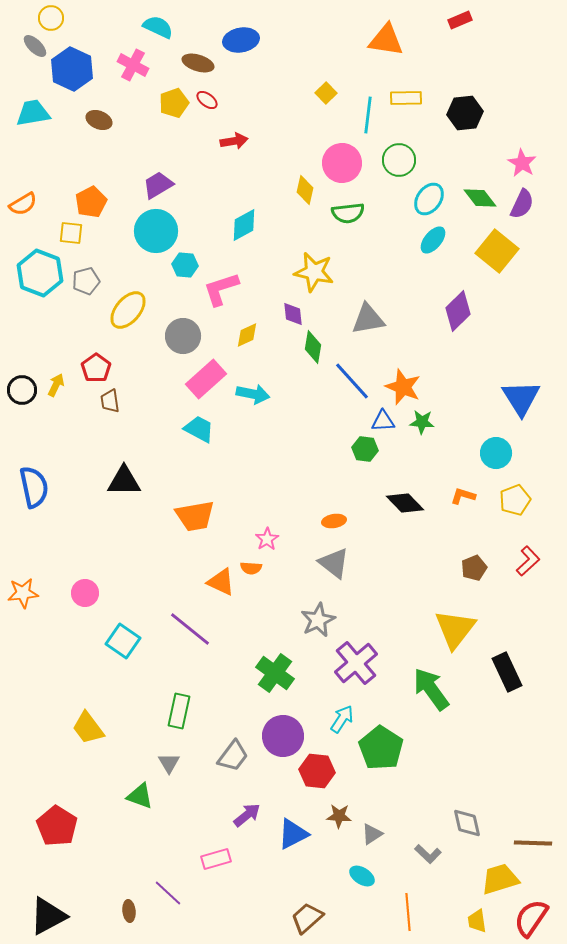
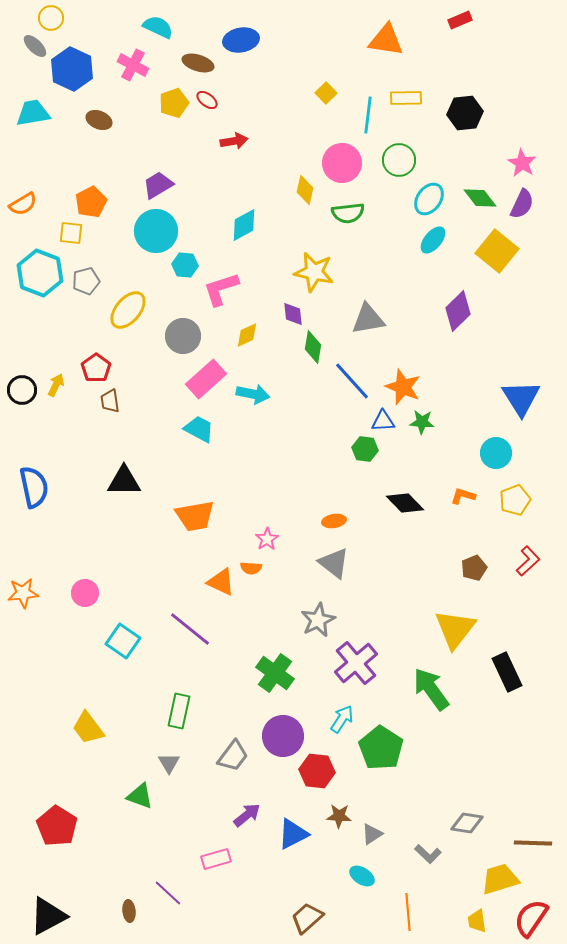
gray diamond at (467, 823): rotated 68 degrees counterclockwise
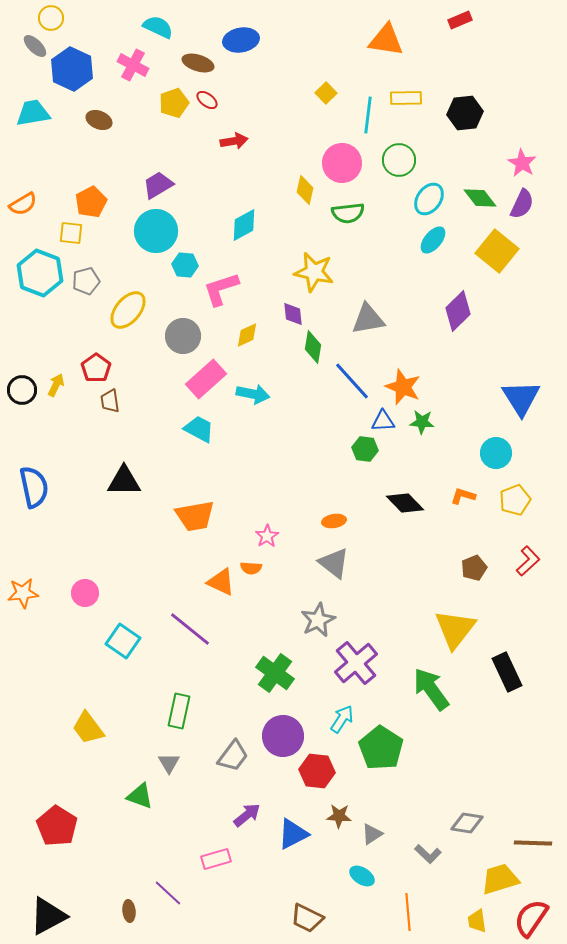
pink star at (267, 539): moved 3 px up
brown trapezoid at (307, 918): rotated 112 degrees counterclockwise
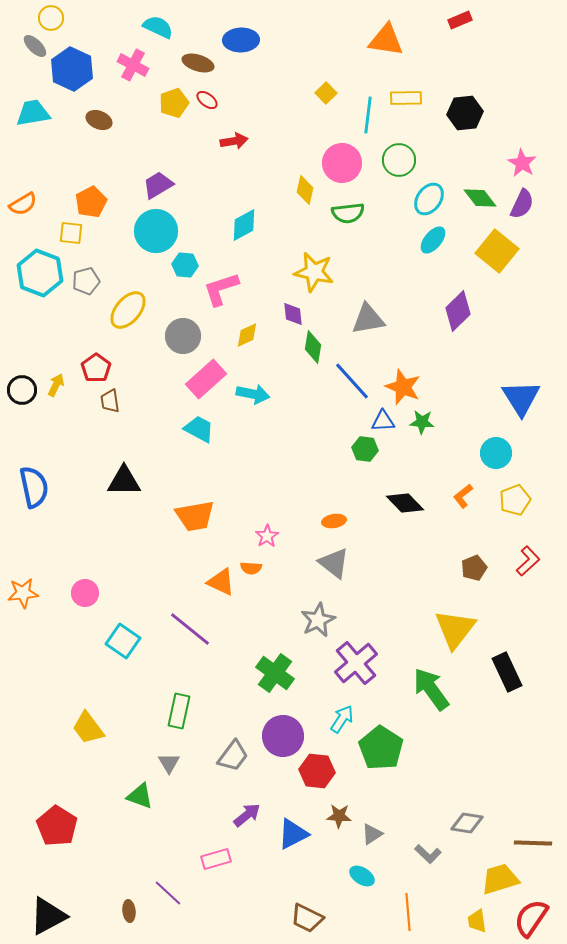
blue ellipse at (241, 40): rotated 8 degrees clockwise
orange L-shape at (463, 496): rotated 55 degrees counterclockwise
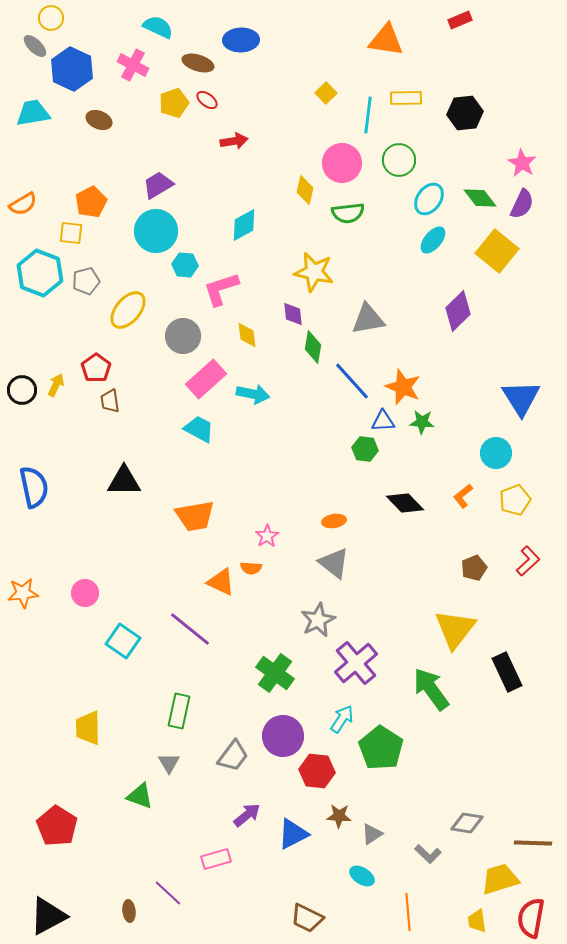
yellow diamond at (247, 335): rotated 72 degrees counterclockwise
yellow trapezoid at (88, 728): rotated 36 degrees clockwise
red semicircle at (531, 918): rotated 24 degrees counterclockwise
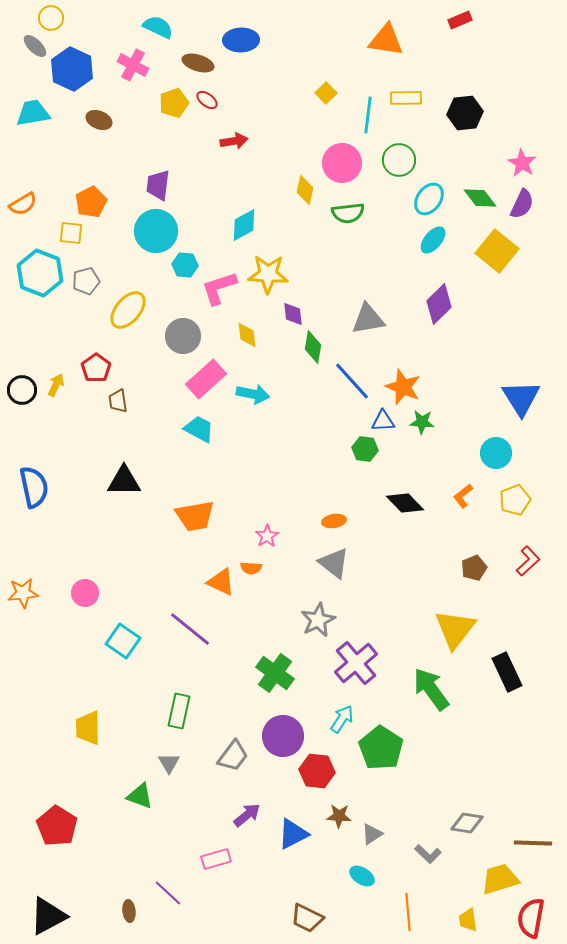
purple trapezoid at (158, 185): rotated 52 degrees counterclockwise
yellow star at (314, 272): moved 46 px left, 2 px down; rotated 9 degrees counterclockwise
pink L-shape at (221, 289): moved 2 px left, 1 px up
purple diamond at (458, 311): moved 19 px left, 7 px up
brown trapezoid at (110, 401): moved 8 px right
yellow trapezoid at (477, 921): moved 9 px left, 1 px up
